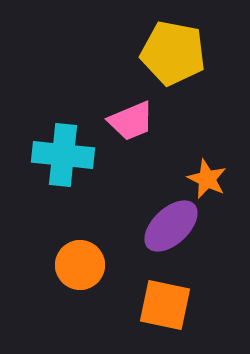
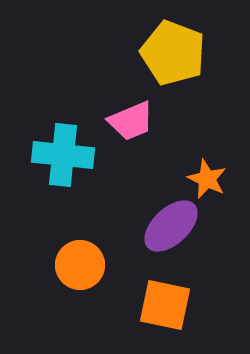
yellow pentagon: rotated 10 degrees clockwise
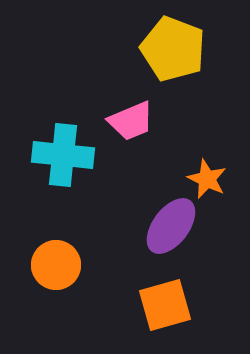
yellow pentagon: moved 4 px up
purple ellipse: rotated 10 degrees counterclockwise
orange circle: moved 24 px left
orange square: rotated 28 degrees counterclockwise
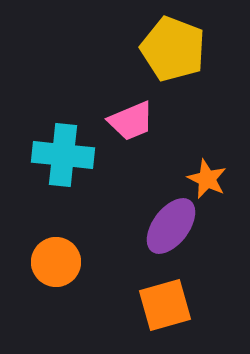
orange circle: moved 3 px up
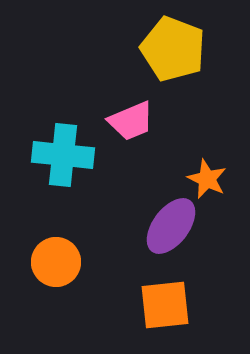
orange square: rotated 10 degrees clockwise
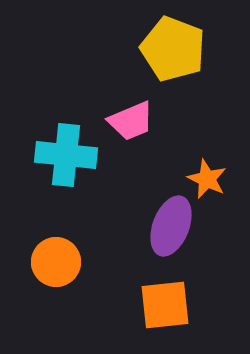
cyan cross: moved 3 px right
purple ellipse: rotated 16 degrees counterclockwise
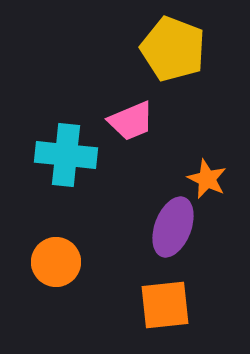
purple ellipse: moved 2 px right, 1 px down
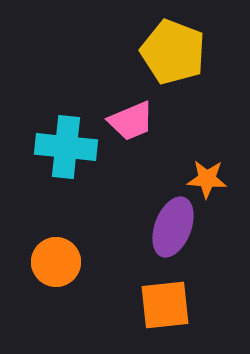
yellow pentagon: moved 3 px down
cyan cross: moved 8 px up
orange star: rotated 21 degrees counterclockwise
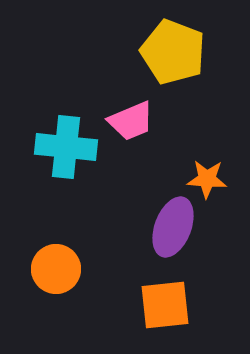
orange circle: moved 7 px down
